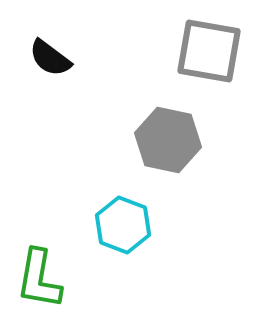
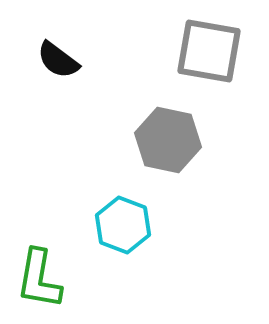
black semicircle: moved 8 px right, 2 px down
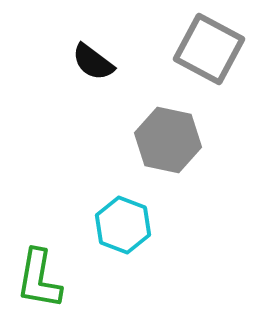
gray square: moved 2 px up; rotated 18 degrees clockwise
black semicircle: moved 35 px right, 2 px down
